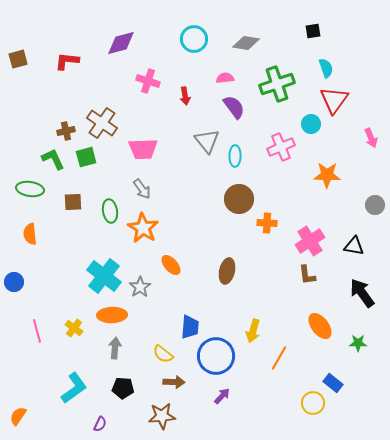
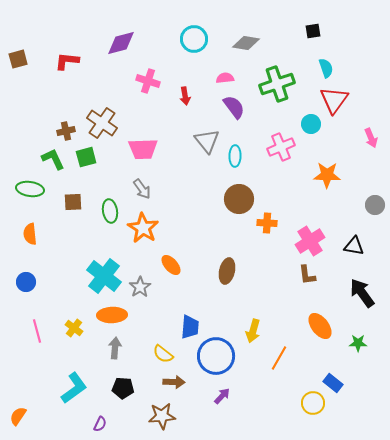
blue circle at (14, 282): moved 12 px right
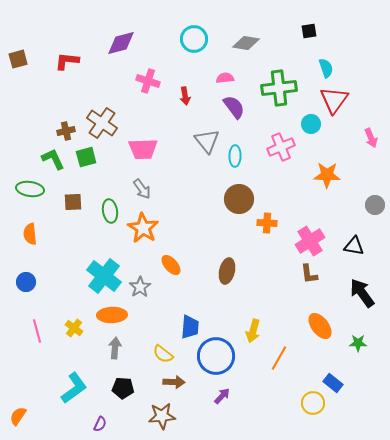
black square at (313, 31): moved 4 px left
green cross at (277, 84): moved 2 px right, 4 px down; rotated 12 degrees clockwise
brown L-shape at (307, 275): moved 2 px right, 1 px up
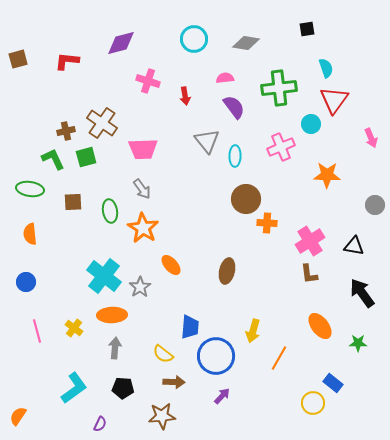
black square at (309, 31): moved 2 px left, 2 px up
brown circle at (239, 199): moved 7 px right
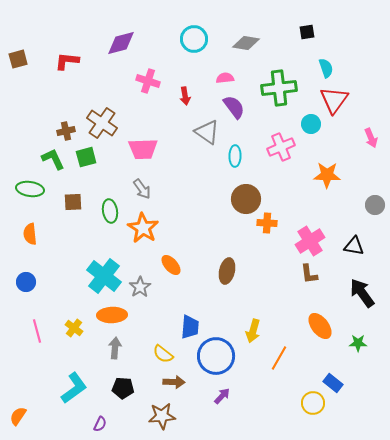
black square at (307, 29): moved 3 px down
gray triangle at (207, 141): moved 9 px up; rotated 16 degrees counterclockwise
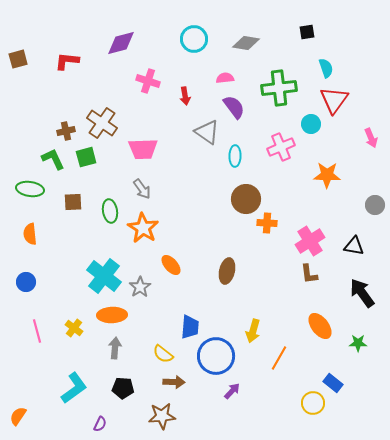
purple arrow at (222, 396): moved 10 px right, 5 px up
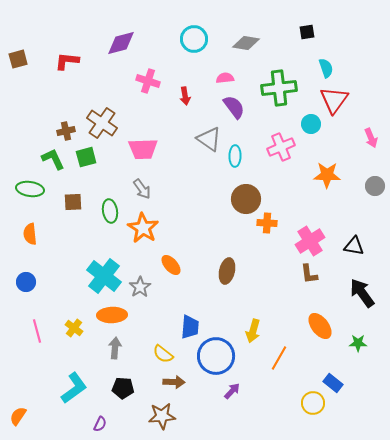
gray triangle at (207, 132): moved 2 px right, 7 px down
gray circle at (375, 205): moved 19 px up
